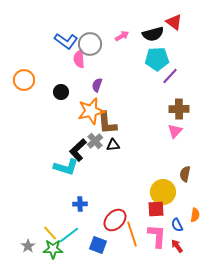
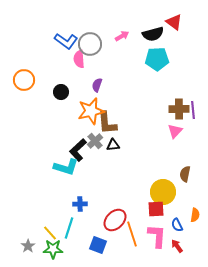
purple line: moved 23 px right, 34 px down; rotated 48 degrees counterclockwise
cyan line: moved 7 px up; rotated 35 degrees counterclockwise
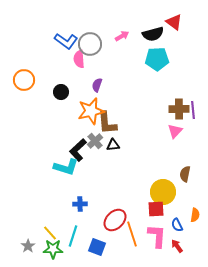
cyan line: moved 4 px right, 8 px down
blue square: moved 1 px left, 2 px down
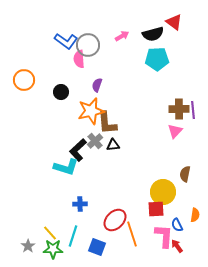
gray circle: moved 2 px left, 1 px down
pink L-shape: moved 7 px right
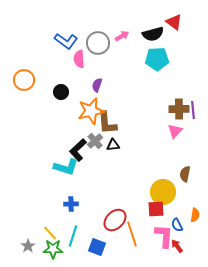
gray circle: moved 10 px right, 2 px up
blue cross: moved 9 px left
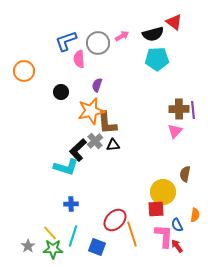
blue L-shape: rotated 125 degrees clockwise
orange circle: moved 9 px up
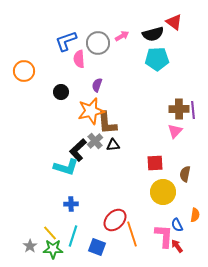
red square: moved 1 px left, 46 px up
gray star: moved 2 px right
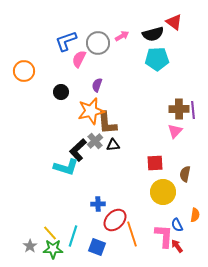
pink semicircle: rotated 30 degrees clockwise
blue cross: moved 27 px right
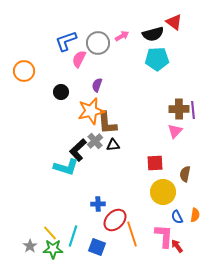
blue semicircle: moved 8 px up
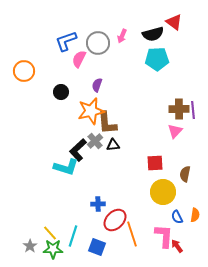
pink arrow: rotated 144 degrees clockwise
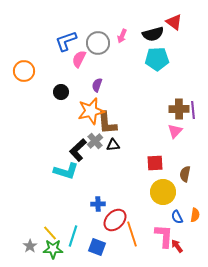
cyan L-shape: moved 4 px down
